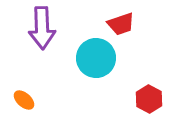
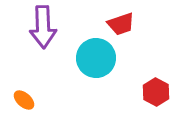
purple arrow: moved 1 px right, 1 px up
red hexagon: moved 7 px right, 7 px up
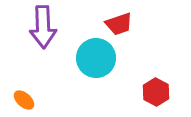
red trapezoid: moved 2 px left
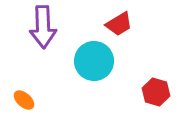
red trapezoid: rotated 12 degrees counterclockwise
cyan circle: moved 2 px left, 3 px down
red hexagon: rotated 12 degrees counterclockwise
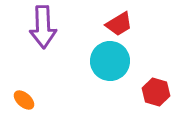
cyan circle: moved 16 px right
